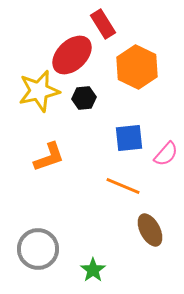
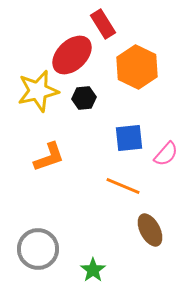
yellow star: moved 1 px left
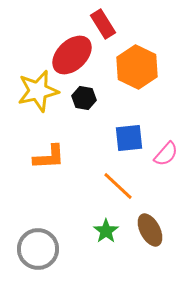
black hexagon: rotated 15 degrees clockwise
orange L-shape: rotated 16 degrees clockwise
orange line: moved 5 px left; rotated 20 degrees clockwise
green star: moved 13 px right, 39 px up
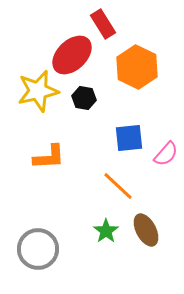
brown ellipse: moved 4 px left
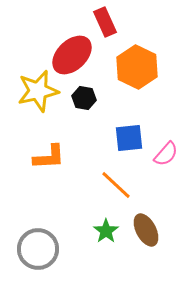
red rectangle: moved 2 px right, 2 px up; rotated 8 degrees clockwise
orange line: moved 2 px left, 1 px up
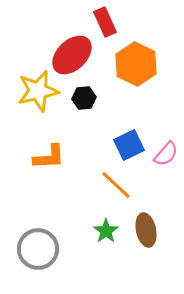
orange hexagon: moved 1 px left, 3 px up
black hexagon: rotated 15 degrees counterclockwise
blue square: moved 7 px down; rotated 20 degrees counterclockwise
brown ellipse: rotated 16 degrees clockwise
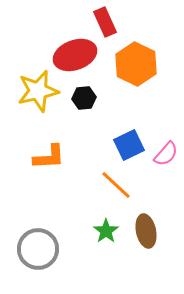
red ellipse: moved 3 px right; rotated 24 degrees clockwise
brown ellipse: moved 1 px down
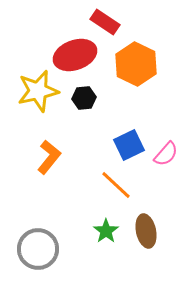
red rectangle: rotated 32 degrees counterclockwise
orange L-shape: rotated 48 degrees counterclockwise
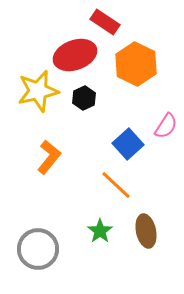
black hexagon: rotated 20 degrees counterclockwise
blue square: moved 1 px left, 1 px up; rotated 16 degrees counterclockwise
pink semicircle: moved 28 px up; rotated 8 degrees counterclockwise
green star: moved 6 px left
